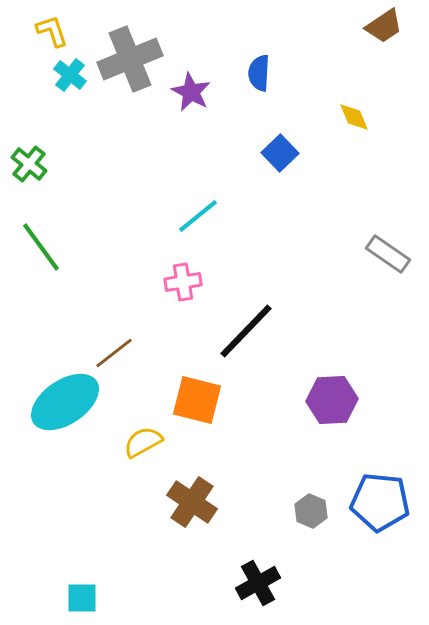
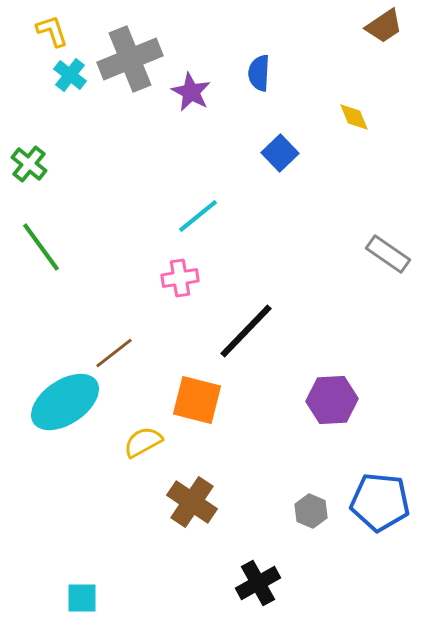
pink cross: moved 3 px left, 4 px up
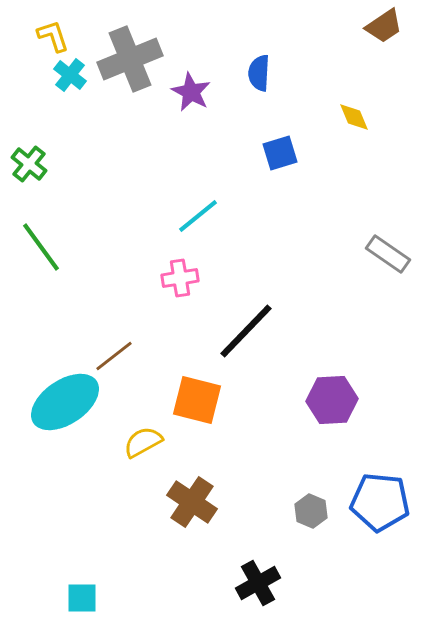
yellow L-shape: moved 1 px right, 5 px down
blue square: rotated 27 degrees clockwise
brown line: moved 3 px down
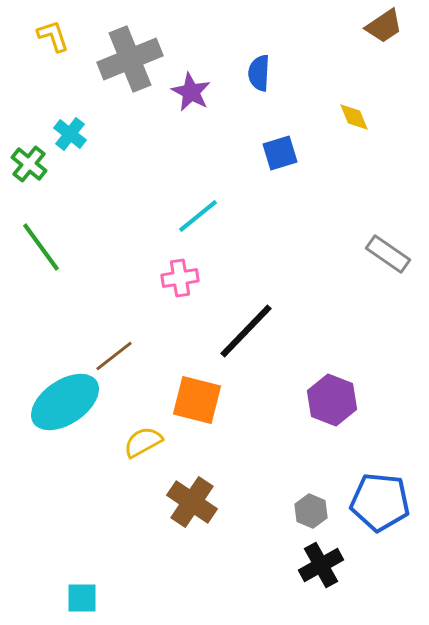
cyan cross: moved 59 px down
purple hexagon: rotated 24 degrees clockwise
black cross: moved 63 px right, 18 px up
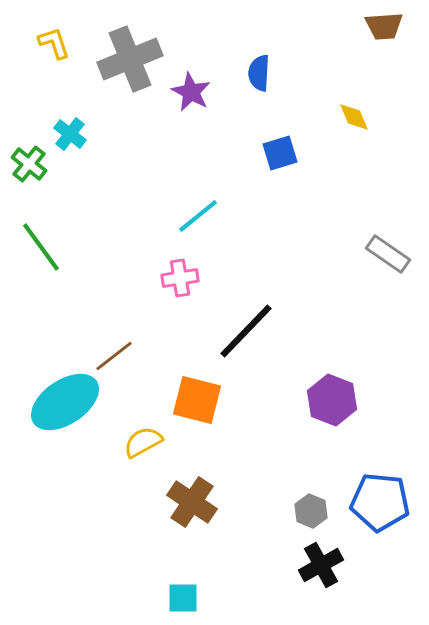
brown trapezoid: rotated 30 degrees clockwise
yellow L-shape: moved 1 px right, 7 px down
cyan square: moved 101 px right
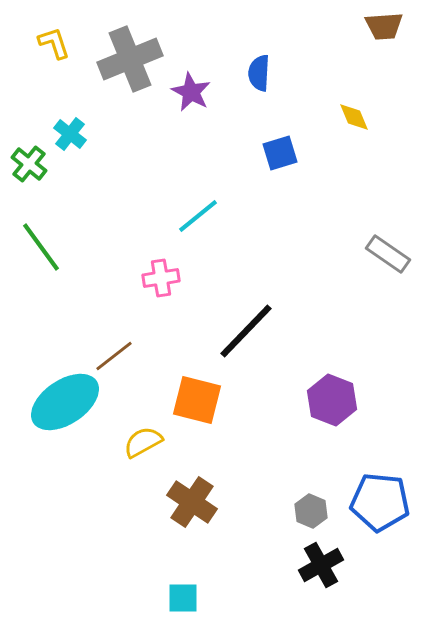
pink cross: moved 19 px left
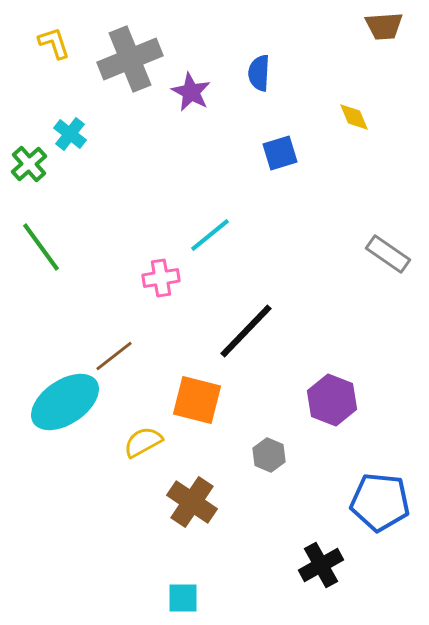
green cross: rotated 9 degrees clockwise
cyan line: moved 12 px right, 19 px down
gray hexagon: moved 42 px left, 56 px up
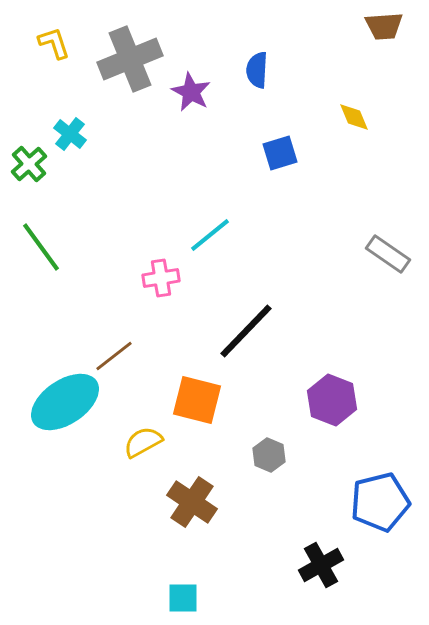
blue semicircle: moved 2 px left, 3 px up
blue pentagon: rotated 20 degrees counterclockwise
